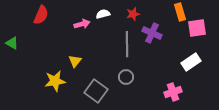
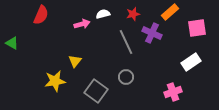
orange rectangle: moved 10 px left; rotated 66 degrees clockwise
gray line: moved 1 px left, 2 px up; rotated 25 degrees counterclockwise
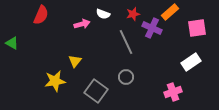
white semicircle: rotated 144 degrees counterclockwise
purple cross: moved 5 px up
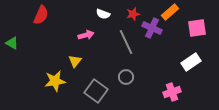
pink arrow: moved 4 px right, 11 px down
pink cross: moved 1 px left
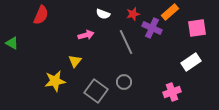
gray circle: moved 2 px left, 5 px down
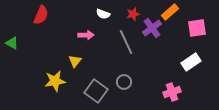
purple cross: rotated 30 degrees clockwise
pink arrow: rotated 14 degrees clockwise
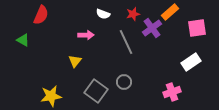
green triangle: moved 11 px right, 3 px up
yellow star: moved 4 px left, 15 px down
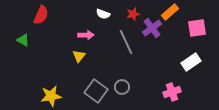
yellow triangle: moved 4 px right, 5 px up
gray circle: moved 2 px left, 5 px down
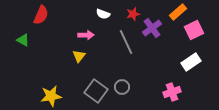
orange rectangle: moved 8 px right
pink square: moved 3 px left, 2 px down; rotated 18 degrees counterclockwise
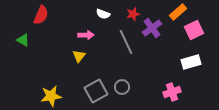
white rectangle: rotated 18 degrees clockwise
gray square: rotated 25 degrees clockwise
